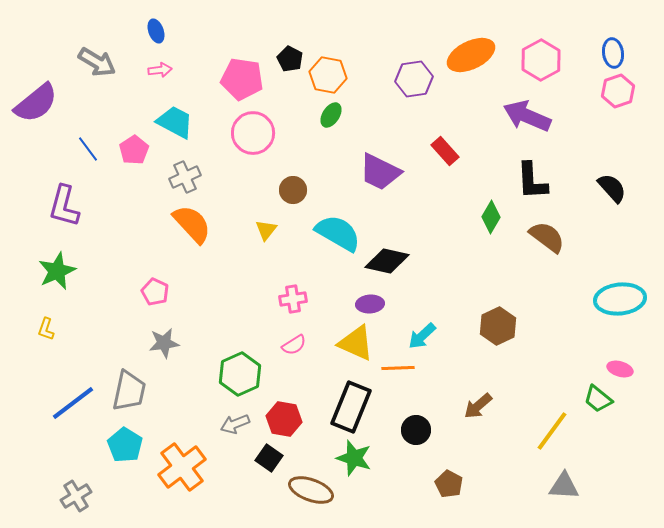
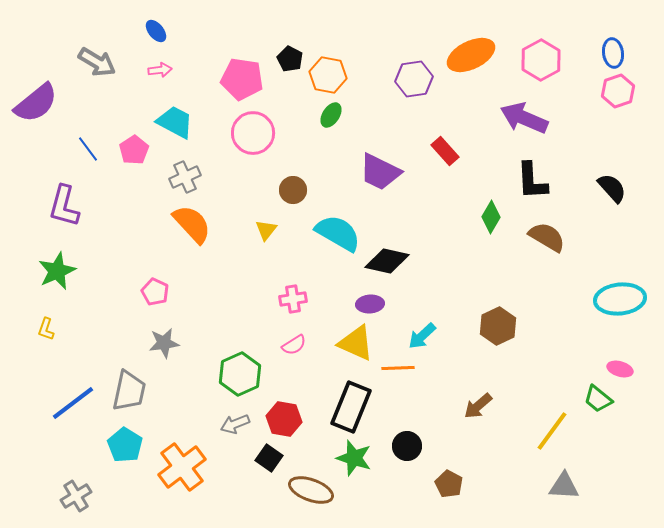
blue ellipse at (156, 31): rotated 20 degrees counterclockwise
purple arrow at (527, 116): moved 3 px left, 2 px down
brown semicircle at (547, 237): rotated 6 degrees counterclockwise
black circle at (416, 430): moved 9 px left, 16 px down
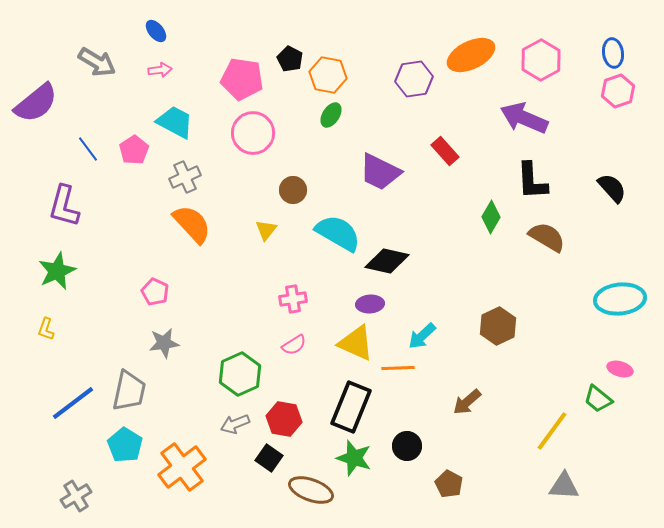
brown arrow at (478, 406): moved 11 px left, 4 px up
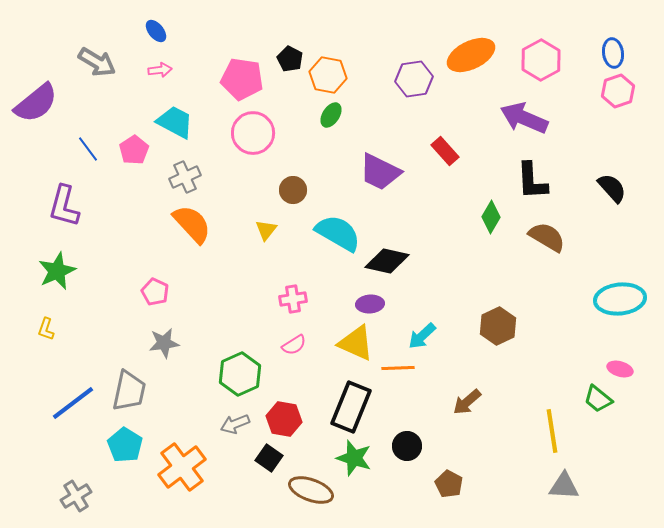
yellow line at (552, 431): rotated 45 degrees counterclockwise
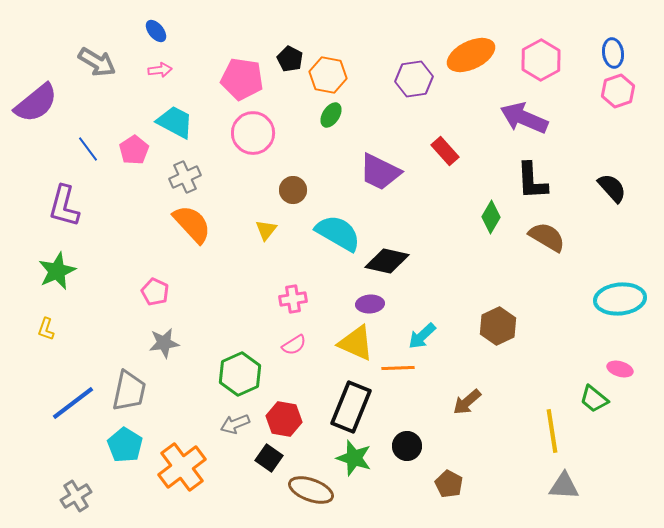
green trapezoid at (598, 399): moved 4 px left
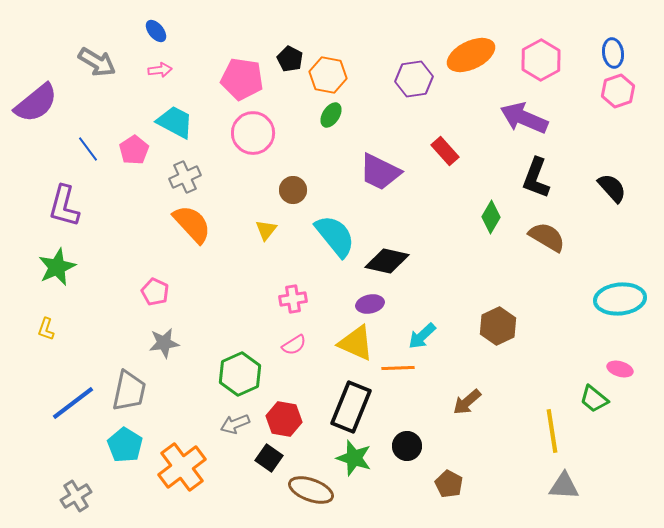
black L-shape at (532, 181): moved 4 px right, 3 px up; rotated 24 degrees clockwise
cyan semicircle at (338, 233): moved 3 px left, 3 px down; rotated 21 degrees clockwise
green star at (57, 271): moved 4 px up
purple ellipse at (370, 304): rotated 8 degrees counterclockwise
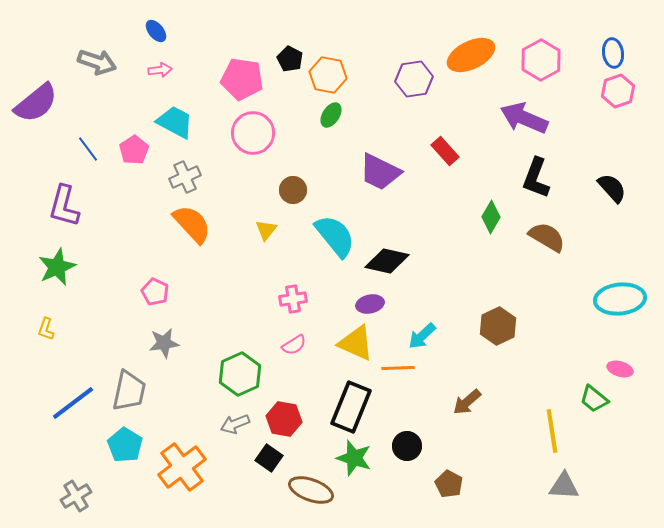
gray arrow at (97, 62): rotated 12 degrees counterclockwise
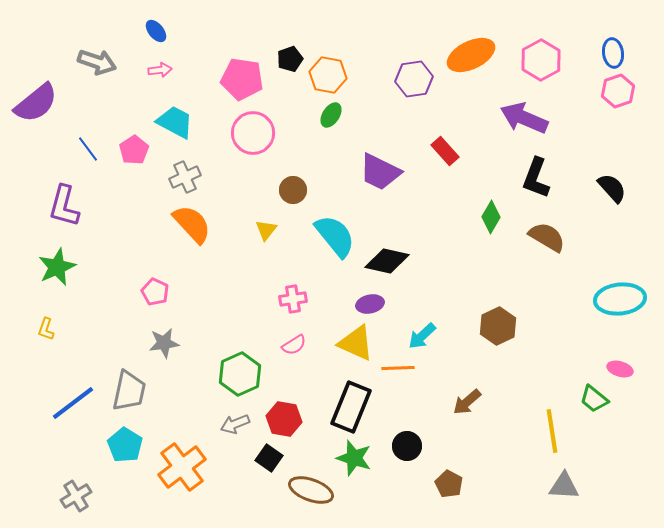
black pentagon at (290, 59): rotated 25 degrees clockwise
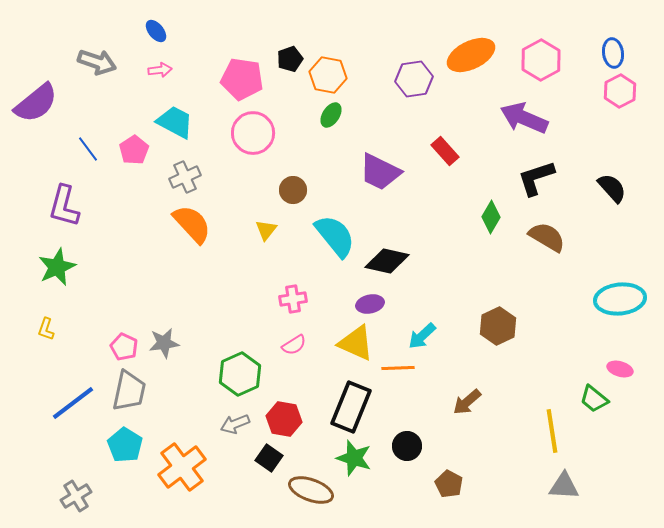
pink hexagon at (618, 91): moved 2 px right; rotated 8 degrees counterclockwise
black L-shape at (536, 178): rotated 51 degrees clockwise
pink pentagon at (155, 292): moved 31 px left, 55 px down
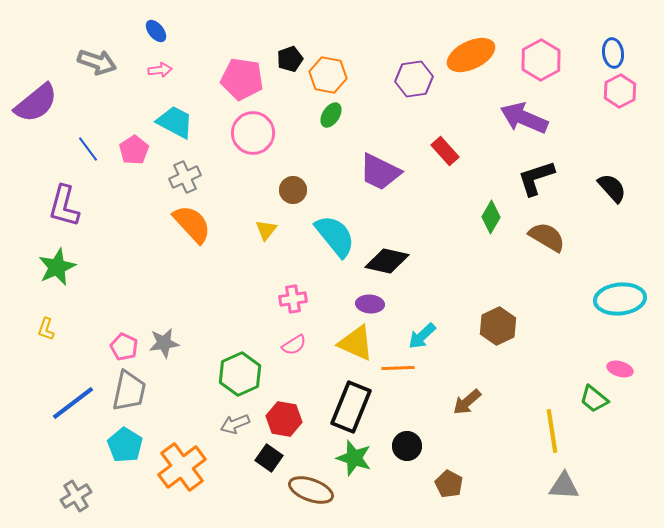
purple ellipse at (370, 304): rotated 16 degrees clockwise
